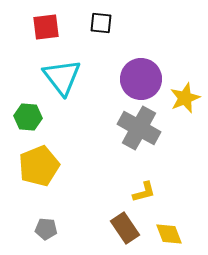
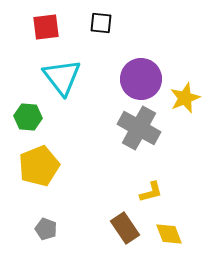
yellow L-shape: moved 7 px right
gray pentagon: rotated 15 degrees clockwise
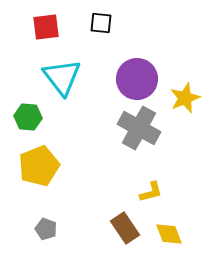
purple circle: moved 4 px left
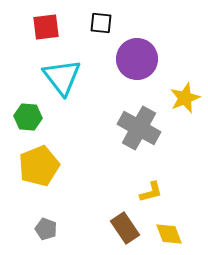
purple circle: moved 20 px up
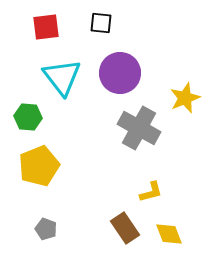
purple circle: moved 17 px left, 14 px down
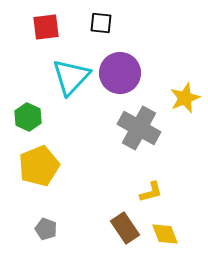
cyan triangle: moved 9 px right; rotated 21 degrees clockwise
green hexagon: rotated 20 degrees clockwise
yellow diamond: moved 4 px left
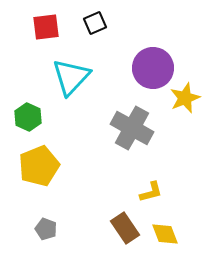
black square: moved 6 px left; rotated 30 degrees counterclockwise
purple circle: moved 33 px right, 5 px up
gray cross: moved 7 px left
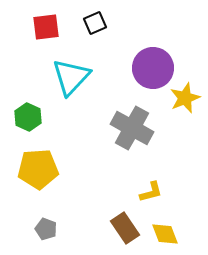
yellow pentagon: moved 1 px left, 3 px down; rotated 18 degrees clockwise
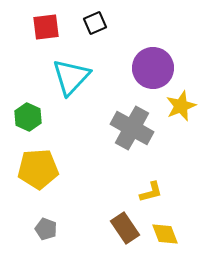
yellow star: moved 4 px left, 8 px down
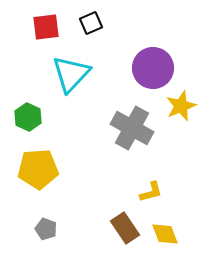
black square: moved 4 px left
cyan triangle: moved 3 px up
